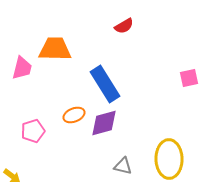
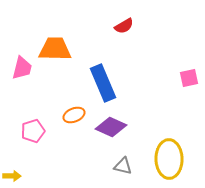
blue rectangle: moved 2 px left, 1 px up; rotated 9 degrees clockwise
purple diamond: moved 7 px right, 4 px down; rotated 40 degrees clockwise
yellow arrow: rotated 36 degrees counterclockwise
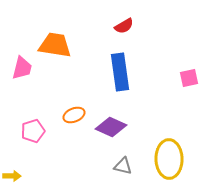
orange trapezoid: moved 4 px up; rotated 8 degrees clockwise
blue rectangle: moved 17 px right, 11 px up; rotated 15 degrees clockwise
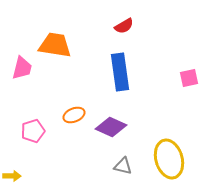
yellow ellipse: rotated 15 degrees counterclockwise
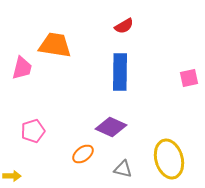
blue rectangle: rotated 9 degrees clockwise
orange ellipse: moved 9 px right, 39 px down; rotated 15 degrees counterclockwise
gray triangle: moved 3 px down
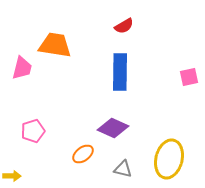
pink square: moved 1 px up
purple diamond: moved 2 px right, 1 px down
yellow ellipse: rotated 30 degrees clockwise
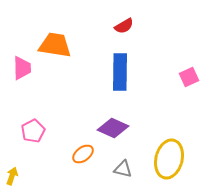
pink trapezoid: rotated 15 degrees counterclockwise
pink square: rotated 12 degrees counterclockwise
pink pentagon: rotated 10 degrees counterclockwise
yellow arrow: rotated 72 degrees counterclockwise
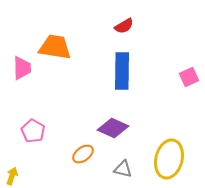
orange trapezoid: moved 2 px down
blue rectangle: moved 2 px right, 1 px up
pink pentagon: rotated 15 degrees counterclockwise
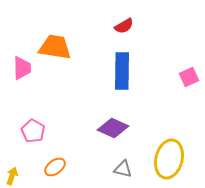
orange ellipse: moved 28 px left, 13 px down
